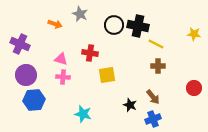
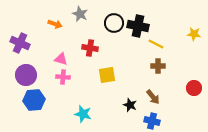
black circle: moved 2 px up
purple cross: moved 1 px up
red cross: moved 5 px up
blue cross: moved 1 px left, 2 px down; rotated 35 degrees clockwise
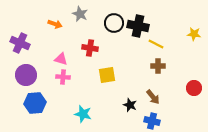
blue hexagon: moved 1 px right, 3 px down
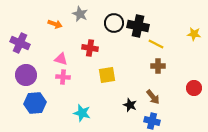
cyan star: moved 1 px left, 1 px up
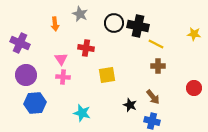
orange arrow: rotated 64 degrees clockwise
red cross: moved 4 px left
pink triangle: rotated 40 degrees clockwise
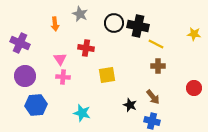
pink triangle: moved 1 px left
purple circle: moved 1 px left, 1 px down
blue hexagon: moved 1 px right, 2 px down
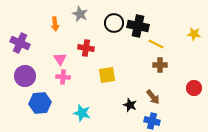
brown cross: moved 2 px right, 1 px up
blue hexagon: moved 4 px right, 2 px up
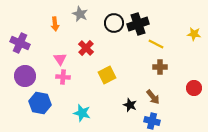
black cross: moved 2 px up; rotated 30 degrees counterclockwise
red cross: rotated 35 degrees clockwise
brown cross: moved 2 px down
yellow square: rotated 18 degrees counterclockwise
blue hexagon: rotated 15 degrees clockwise
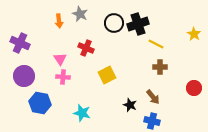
orange arrow: moved 4 px right, 3 px up
yellow star: rotated 24 degrees clockwise
red cross: rotated 21 degrees counterclockwise
purple circle: moved 1 px left
